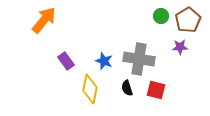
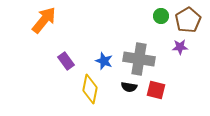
black semicircle: moved 2 px right, 1 px up; rotated 63 degrees counterclockwise
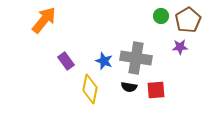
gray cross: moved 3 px left, 1 px up
red square: rotated 18 degrees counterclockwise
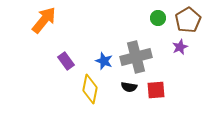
green circle: moved 3 px left, 2 px down
purple star: rotated 21 degrees counterclockwise
gray cross: moved 1 px up; rotated 24 degrees counterclockwise
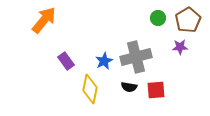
purple star: rotated 21 degrees clockwise
blue star: rotated 24 degrees clockwise
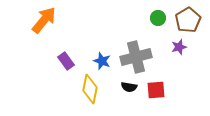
purple star: moved 1 px left; rotated 14 degrees counterclockwise
blue star: moved 2 px left; rotated 24 degrees counterclockwise
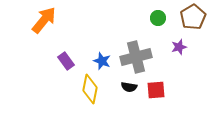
brown pentagon: moved 5 px right, 3 px up
